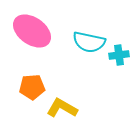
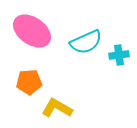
cyan semicircle: moved 3 px left; rotated 36 degrees counterclockwise
orange pentagon: moved 3 px left, 5 px up
yellow L-shape: moved 5 px left
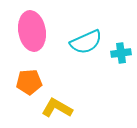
pink ellipse: rotated 45 degrees clockwise
cyan cross: moved 2 px right, 2 px up
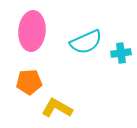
pink ellipse: rotated 15 degrees clockwise
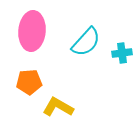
cyan semicircle: rotated 24 degrees counterclockwise
cyan cross: moved 1 px right
yellow L-shape: moved 1 px right, 1 px up
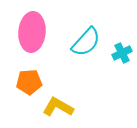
pink ellipse: moved 1 px down
cyan cross: rotated 18 degrees counterclockwise
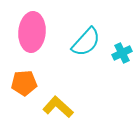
orange pentagon: moved 5 px left, 1 px down
yellow L-shape: rotated 12 degrees clockwise
